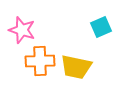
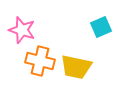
orange cross: rotated 16 degrees clockwise
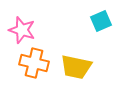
cyan square: moved 6 px up
orange cross: moved 6 px left, 2 px down
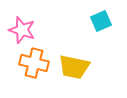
yellow trapezoid: moved 2 px left
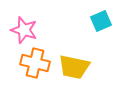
pink star: moved 2 px right
orange cross: moved 1 px right
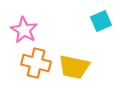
pink star: rotated 12 degrees clockwise
orange cross: moved 1 px right
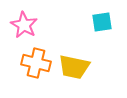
cyan square: moved 1 px right, 1 px down; rotated 15 degrees clockwise
pink star: moved 5 px up
